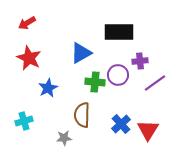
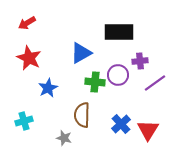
gray star: rotated 21 degrees clockwise
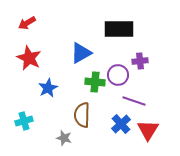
black rectangle: moved 3 px up
purple line: moved 21 px left, 18 px down; rotated 55 degrees clockwise
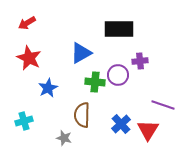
purple line: moved 29 px right, 4 px down
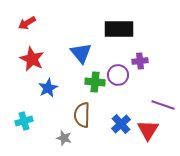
blue triangle: rotated 40 degrees counterclockwise
red star: moved 3 px right, 1 px down
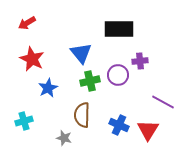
green cross: moved 5 px left, 1 px up; rotated 18 degrees counterclockwise
purple line: moved 3 px up; rotated 10 degrees clockwise
blue cross: moved 2 px left, 1 px down; rotated 24 degrees counterclockwise
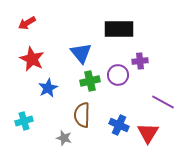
red triangle: moved 3 px down
